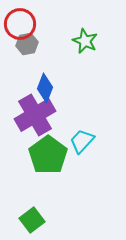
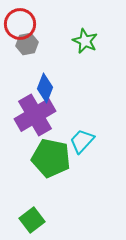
green pentagon: moved 3 px right, 3 px down; rotated 24 degrees counterclockwise
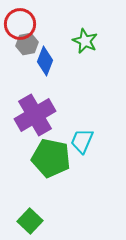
blue diamond: moved 27 px up
cyan trapezoid: rotated 20 degrees counterclockwise
green square: moved 2 px left, 1 px down; rotated 10 degrees counterclockwise
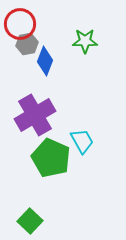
green star: rotated 25 degrees counterclockwise
cyan trapezoid: rotated 128 degrees clockwise
green pentagon: rotated 12 degrees clockwise
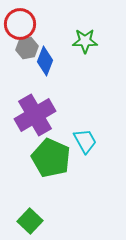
gray hexagon: moved 4 px down
cyan trapezoid: moved 3 px right
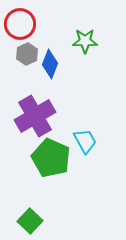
gray hexagon: moved 6 px down; rotated 15 degrees counterclockwise
blue diamond: moved 5 px right, 3 px down
purple cross: moved 1 px down
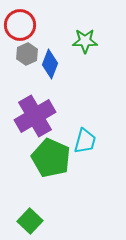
red circle: moved 1 px down
cyan trapezoid: rotated 44 degrees clockwise
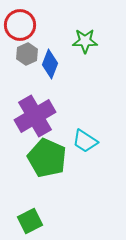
cyan trapezoid: rotated 108 degrees clockwise
green pentagon: moved 4 px left
green square: rotated 20 degrees clockwise
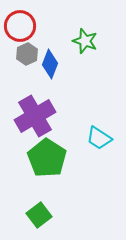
red circle: moved 1 px down
green star: rotated 20 degrees clockwise
cyan trapezoid: moved 14 px right, 3 px up
green pentagon: rotated 9 degrees clockwise
green square: moved 9 px right, 6 px up; rotated 10 degrees counterclockwise
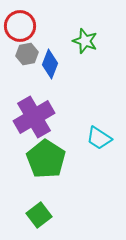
gray hexagon: rotated 15 degrees clockwise
purple cross: moved 1 px left, 1 px down
green pentagon: moved 1 px left, 1 px down
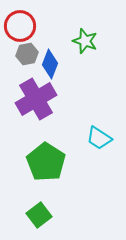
purple cross: moved 2 px right, 18 px up
green pentagon: moved 3 px down
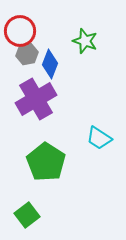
red circle: moved 5 px down
green square: moved 12 px left
